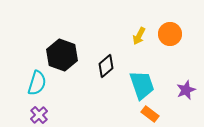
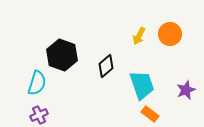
purple cross: rotated 18 degrees clockwise
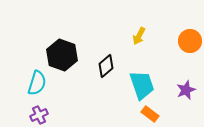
orange circle: moved 20 px right, 7 px down
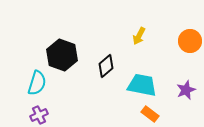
cyan trapezoid: rotated 60 degrees counterclockwise
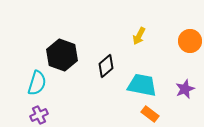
purple star: moved 1 px left, 1 px up
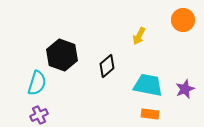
orange circle: moved 7 px left, 21 px up
black diamond: moved 1 px right
cyan trapezoid: moved 6 px right
orange rectangle: rotated 30 degrees counterclockwise
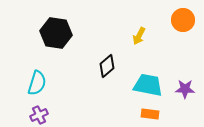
black hexagon: moved 6 px left, 22 px up; rotated 12 degrees counterclockwise
purple star: rotated 24 degrees clockwise
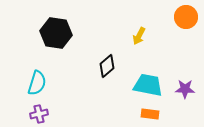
orange circle: moved 3 px right, 3 px up
purple cross: moved 1 px up; rotated 12 degrees clockwise
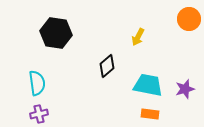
orange circle: moved 3 px right, 2 px down
yellow arrow: moved 1 px left, 1 px down
cyan semicircle: rotated 25 degrees counterclockwise
purple star: rotated 18 degrees counterclockwise
